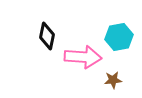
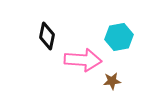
pink arrow: moved 3 px down
brown star: moved 1 px left, 1 px down
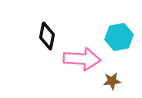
pink arrow: moved 1 px left, 1 px up
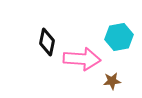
black diamond: moved 6 px down
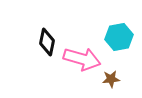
pink arrow: rotated 12 degrees clockwise
brown star: moved 1 px left, 2 px up
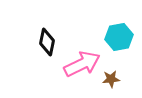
pink arrow: moved 5 px down; rotated 42 degrees counterclockwise
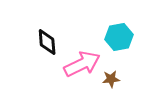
black diamond: rotated 16 degrees counterclockwise
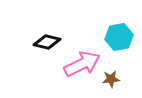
black diamond: rotated 72 degrees counterclockwise
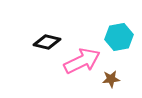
pink arrow: moved 3 px up
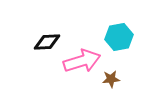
black diamond: rotated 16 degrees counterclockwise
pink arrow: rotated 9 degrees clockwise
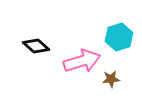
cyan hexagon: rotated 8 degrees counterclockwise
black diamond: moved 11 px left, 4 px down; rotated 44 degrees clockwise
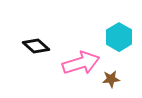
cyan hexagon: rotated 12 degrees counterclockwise
pink arrow: moved 1 px left, 2 px down
